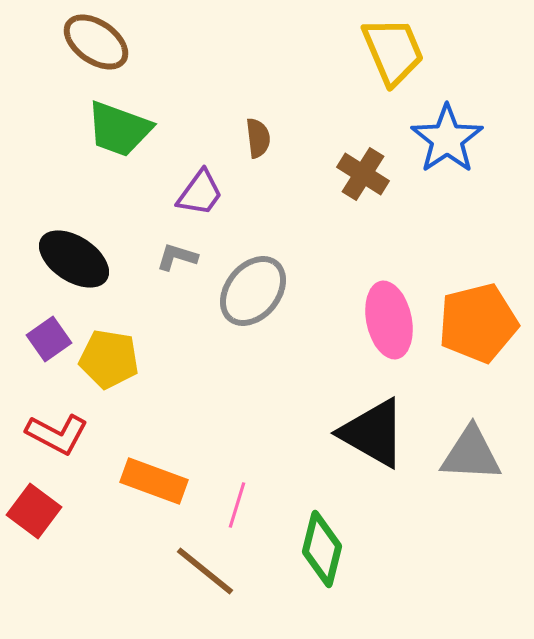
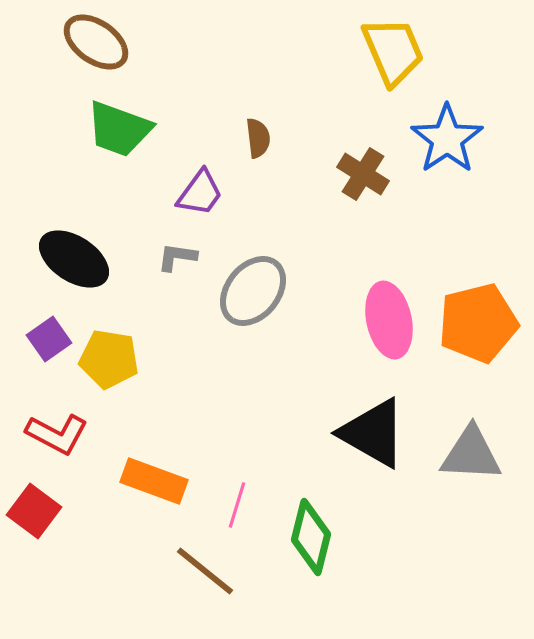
gray L-shape: rotated 9 degrees counterclockwise
green diamond: moved 11 px left, 12 px up
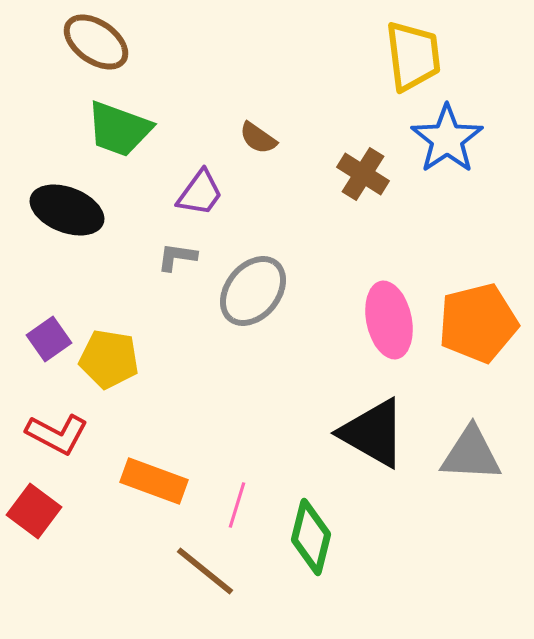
yellow trapezoid: moved 20 px right, 5 px down; rotated 16 degrees clockwise
brown semicircle: rotated 132 degrees clockwise
black ellipse: moved 7 px left, 49 px up; rotated 12 degrees counterclockwise
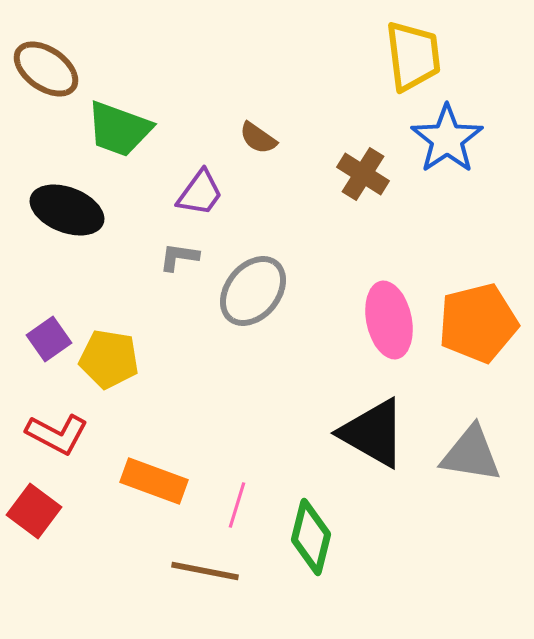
brown ellipse: moved 50 px left, 27 px down
gray L-shape: moved 2 px right
gray triangle: rotated 6 degrees clockwise
brown line: rotated 28 degrees counterclockwise
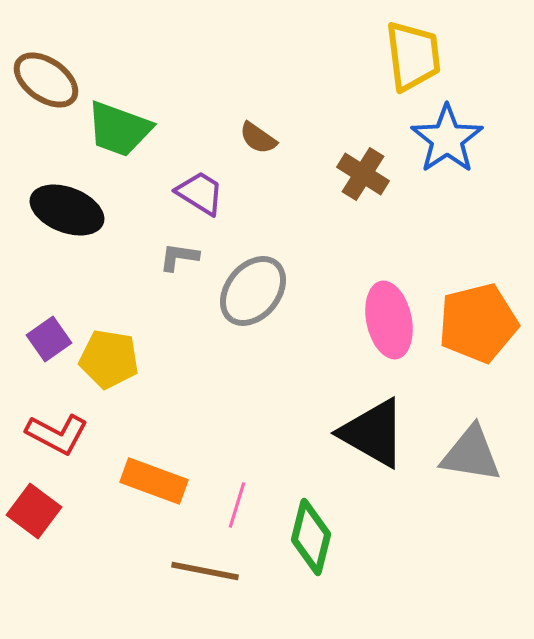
brown ellipse: moved 11 px down
purple trapezoid: rotated 94 degrees counterclockwise
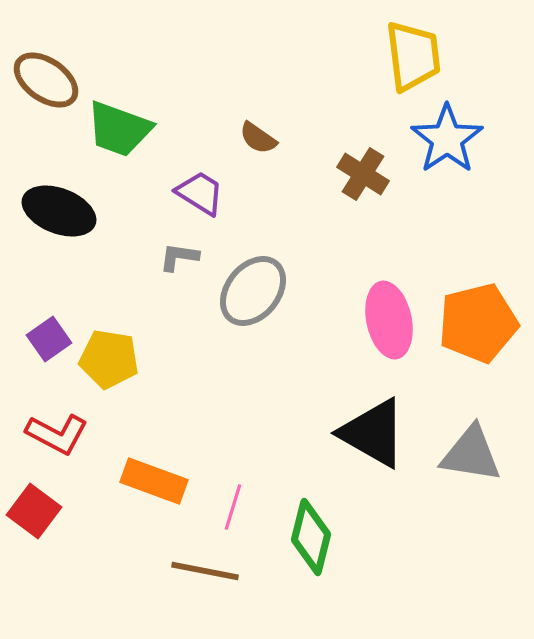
black ellipse: moved 8 px left, 1 px down
pink line: moved 4 px left, 2 px down
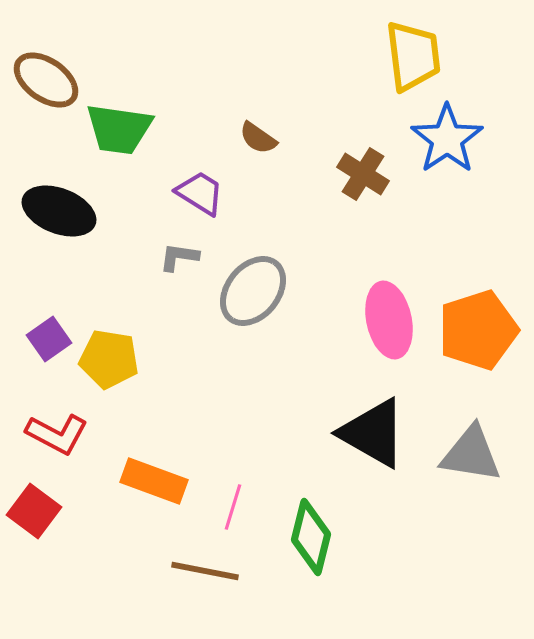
green trapezoid: rotated 12 degrees counterclockwise
orange pentagon: moved 7 px down; rotated 4 degrees counterclockwise
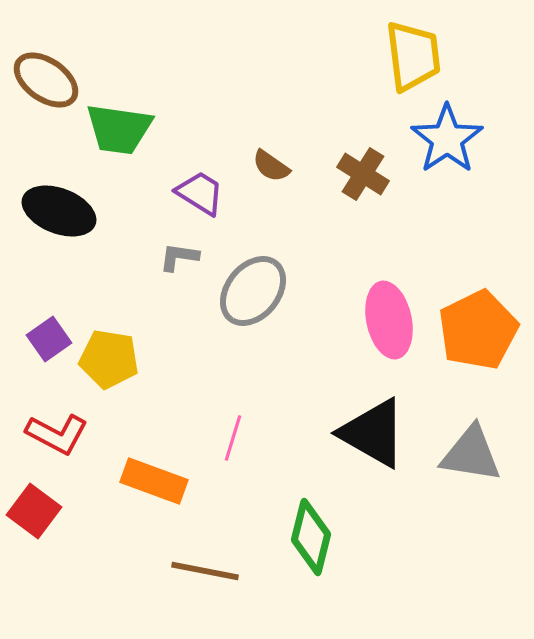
brown semicircle: moved 13 px right, 28 px down
orange pentagon: rotated 8 degrees counterclockwise
pink line: moved 69 px up
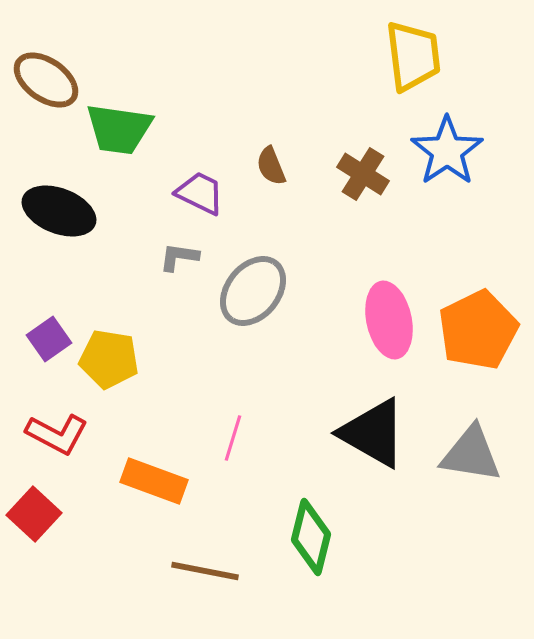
blue star: moved 12 px down
brown semicircle: rotated 33 degrees clockwise
purple trapezoid: rotated 6 degrees counterclockwise
red square: moved 3 px down; rotated 6 degrees clockwise
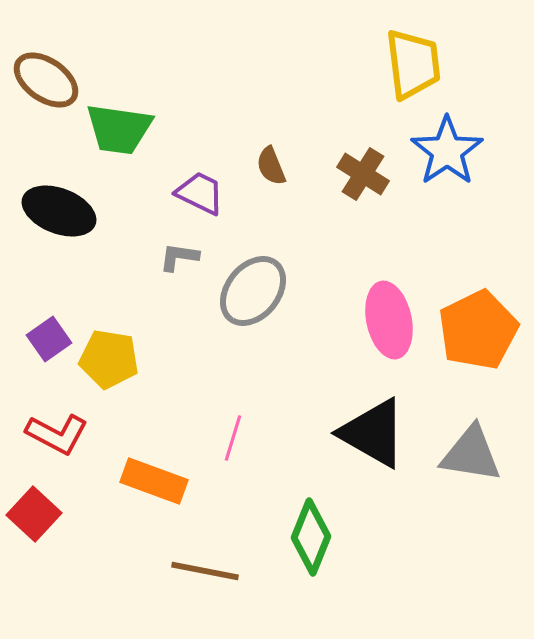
yellow trapezoid: moved 8 px down
green diamond: rotated 8 degrees clockwise
